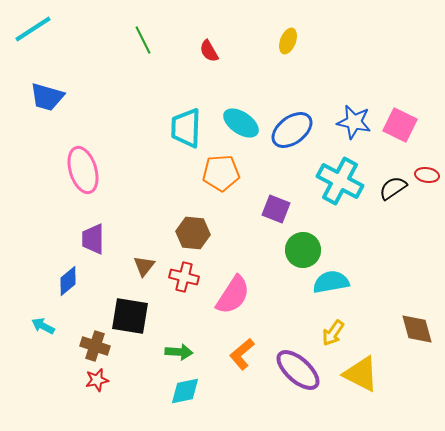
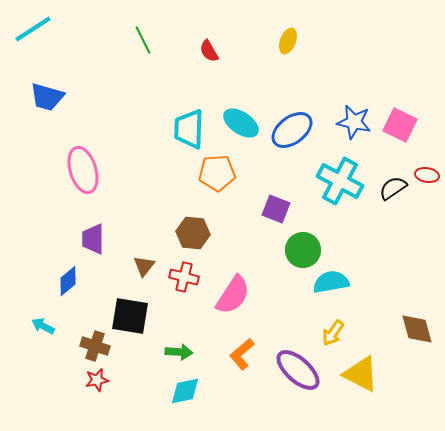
cyan trapezoid: moved 3 px right, 1 px down
orange pentagon: moved 4 px left
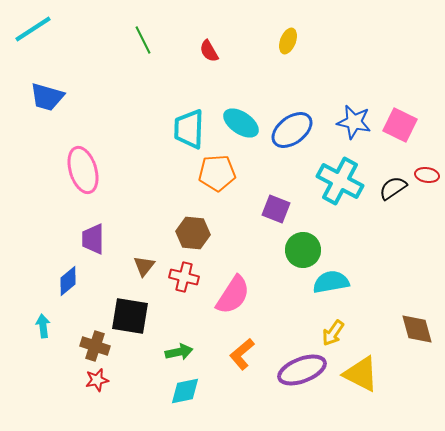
cyan arrow: rotated 55 degrees clockwise
green arrow: rotated 16 degrees counterclockwise
purple ellipse: moved 4 px right; rotated 63 degrees counterclockwise
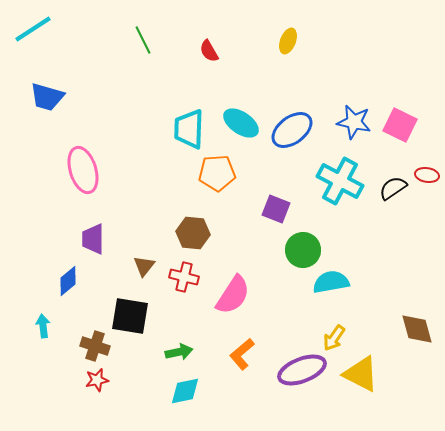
yellow arrow: moved 1 px right, 5 px down
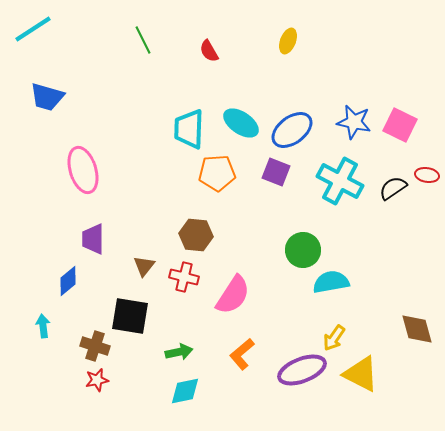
purple square: moved 37 px up
brown hexagon: moved 3 px right, 2 px down
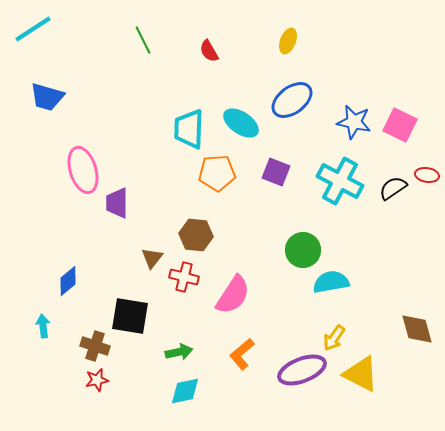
blue ellipse: moved 30 px up
purple trapezoid: moved 24 px right, 36 px up
brown triangle: moved 8 px right, 8 px up
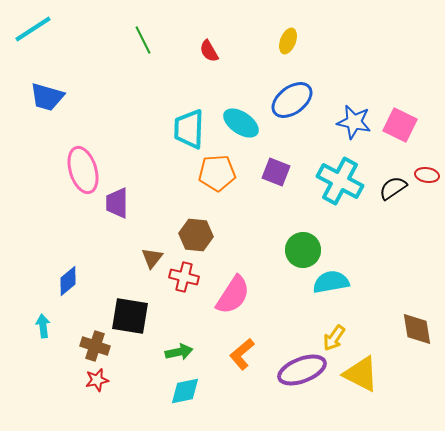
brown diamond: rotated 6 degrees clockwise
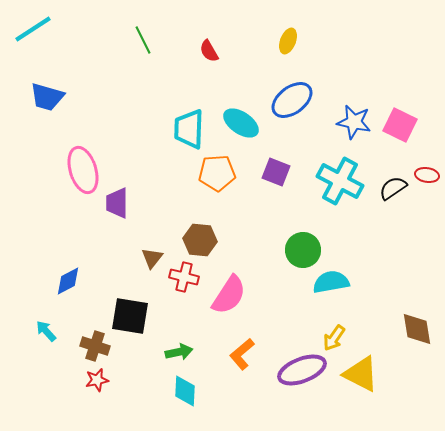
brown hexagon: moved 4 px right, 5 px down
blue diamond: rotated 12 degrees clockwise
pink semicircle: moved 4 px left
cyan arrow: moved 3 px right, 5 px down; rotated 35 degrees counterclockwise
cyan diamond: rotated 76 degrees counterclockwise
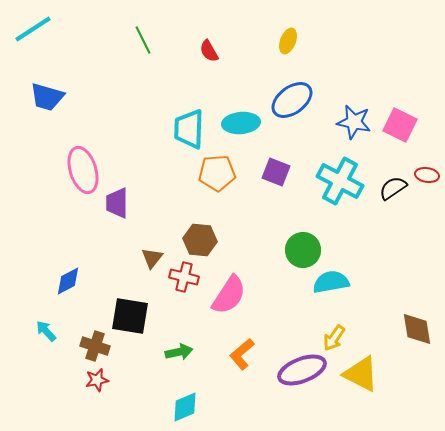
cyan ellipse: rotated 39 degrees counterclockwise
cyan diamond: moved 16 px down; rotated 64 degrees clockwise
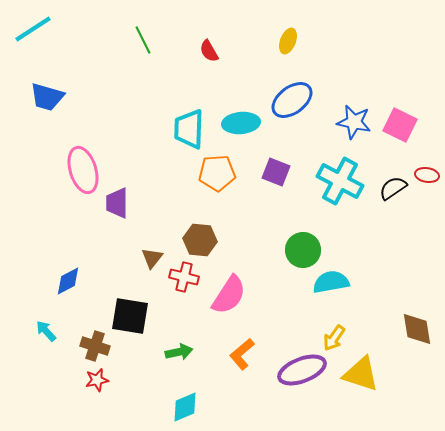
yellow triangle: rotated 9 degrees counterclockwise
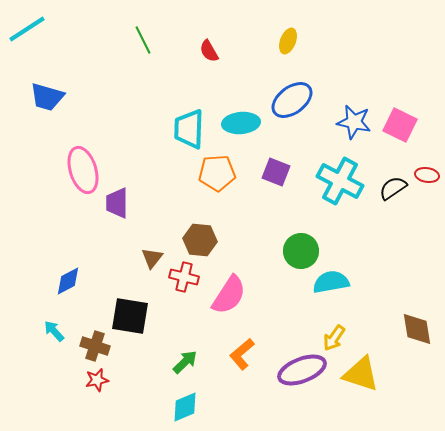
cyan line: moved 6 px left
green circle: moved 2 px left, 1 px down
cyan arrow: moved 8 px right
green arrow: moved 6 px right, 10 px down; rotated 32 degrees counterclockwise
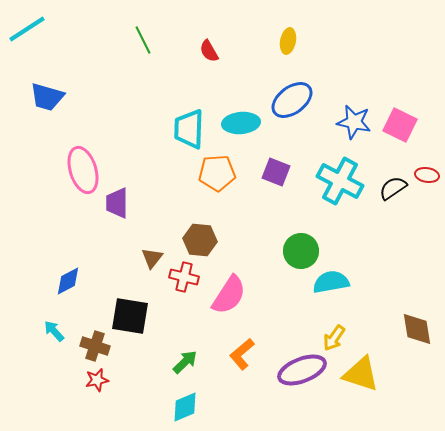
yellow ellipse: rotated 10 degrees counterclockwise
